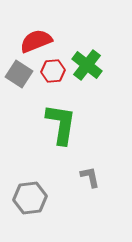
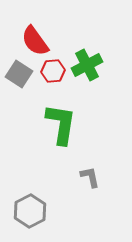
red semicircle: moved 1 px left; rotated 104 degrees counterclockwise
green cross: rotated 24 degrees clockwise
gray hexagon: moved 13 px down; rotated 20 degrees counterclockwise
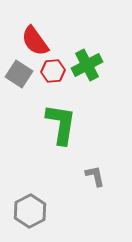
gray L-shape: moved 5 px right, 1 px up
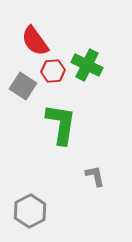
green cross: rotated 36 degrees counterclockwise
gray square: moved 4 px right, 12 px down
